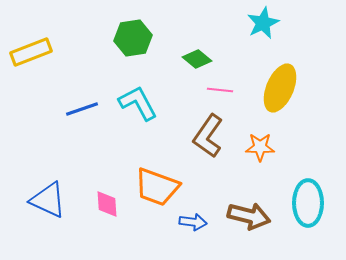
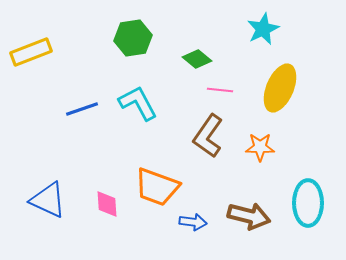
cyan star: moved 6 px down
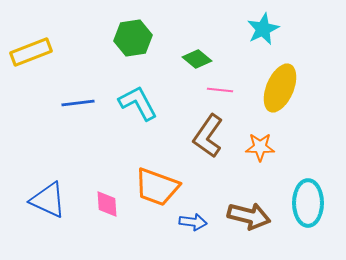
blue line: moved 4 px left, 6 px up; rotated 12 degrees clockwise
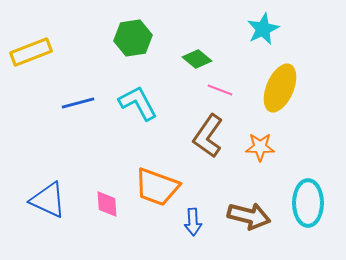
pink line: rotated 15 degrees clockwise
blue line: rotated 8 degrees counterclockwise
blue arrow: rotated 80 degrees clockwise
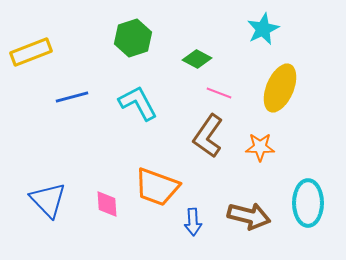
green hexagon: rotated 9 degrees counterclockwise
green diamond: rotated 12 degrees counterclockwise
pink line: moved 1 px left, 3 px down
blue line: moved 6 px left, 6 px up
blue triangle: rotated 21 degrees clockwise
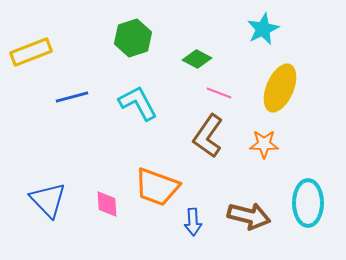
orange star: moved 4 px right, 3 px up
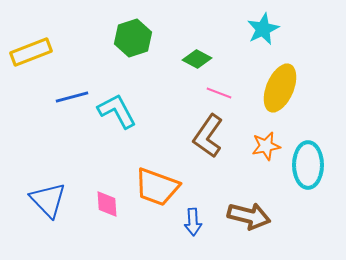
cyan L-shape: moved 21 px left, 8 px down
orange star: moved 2 px right, 2 px down; rotated 12 degrees counterclockwise
cyan ellipse: moved 38 px up
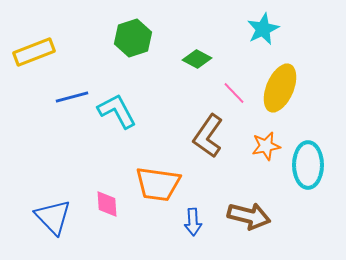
yellow rectangle: moved 3 px right
pink line: moved 15 px right; rotated 25 degrees clockwise
orange trapezoid: moved 1 px right, 3 px up; rotated 12 degrees counterclockwise
blue triangle: moved 5 px right, 17 px down
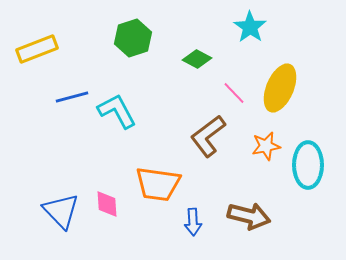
cyan star: moved 13 px left, 2 px up; rotated 12 degrees counterclockwise
yellow rectangle: moved 3 px right, 3 px up
brown L-shape: rotated 18 degrees clockwise
blue triangle: moved 8 px right, 6 px up
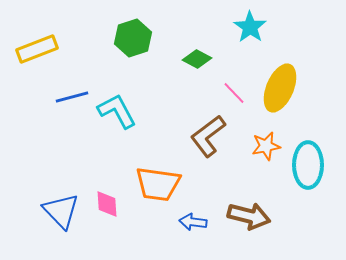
blue arrow: rotated 100 degrees clockwise
